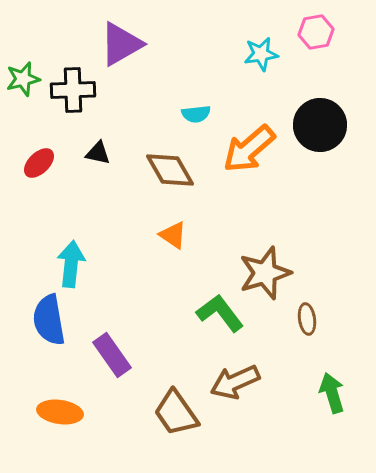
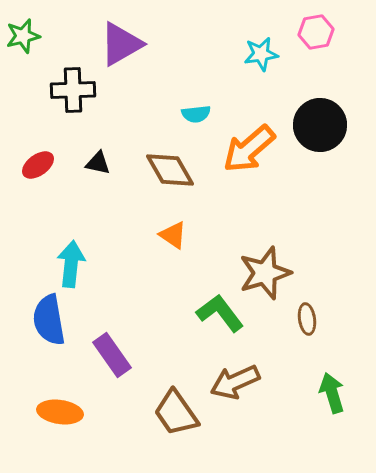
green star: moved 43 px up
black triangle: moved 10 px down
red ellipse: moved 1 px left, 2 px down; rotated 8 degrees clockwise
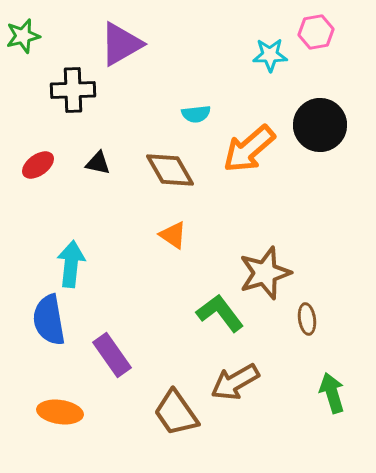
cyan star: moved 9 px right, 1 px down; rotated 8 degrees clockwise
brown arrow: rotated 6 degrees counterclockwise
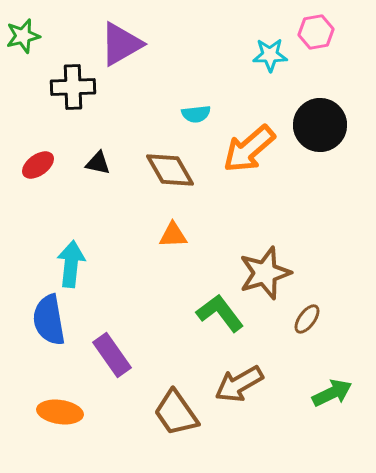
black cross: moved 3 px up
orange triangle: rotated 36 degrees counterclockwise
brown ellipse: rotated 44 degrees clockwise
brown arrow: moved 4 px right, 2 px down
green arrow: rotated 81 degrees clockwise
